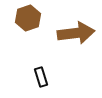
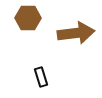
brown hexagon: rotated 20 degrees clockwise
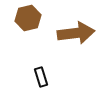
brown hexagon: rotated 15 degrees counterclockwise
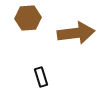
brown hexagon: rotated 10 degrees clockwise
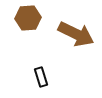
brown arrow: moved 1 px down; rotated 33 degrees clockwise
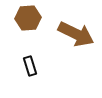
black rectangle: moved 11 px left, 11 px up
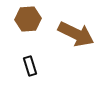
brown hexagon: moved 1 px down
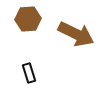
black rectangle: moved 1 px left, 7 px down
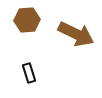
brown hexagon: moved 1 px left, 1 px down
